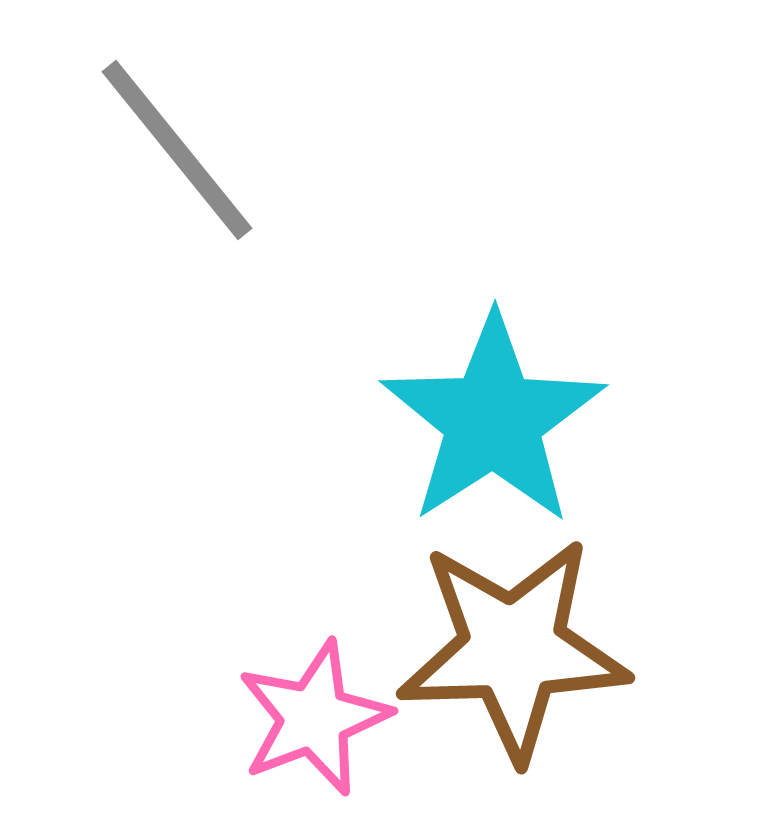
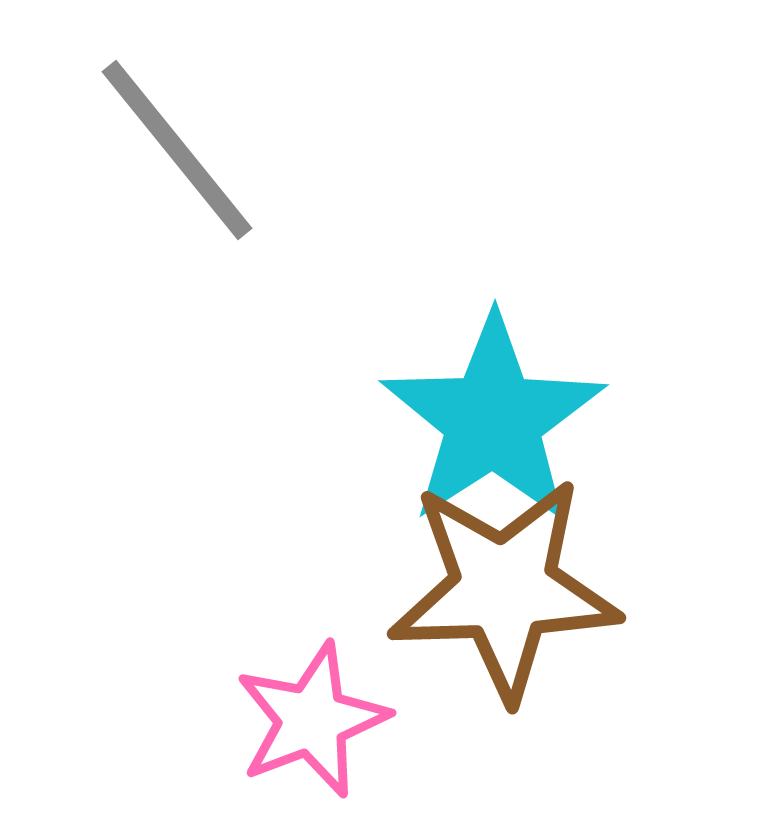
brown star: moved 9 px left, 60 px up
pink star: moved 2 px left, 2 px down
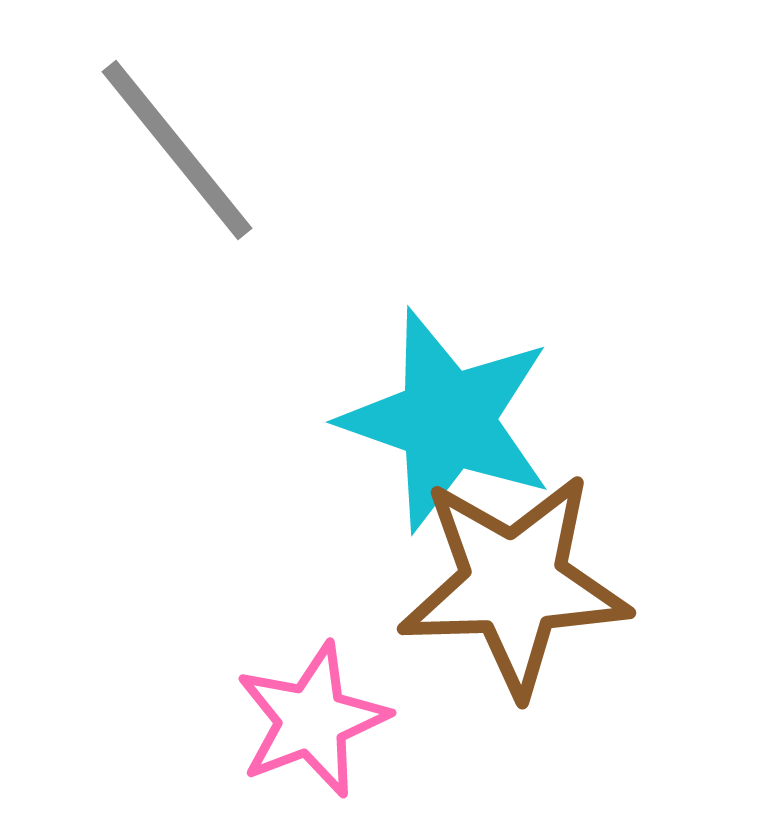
cyan star: moved 46 px left; rotated 20 degrees counterclockwise
brown star: moved 10 px right, 5 px up
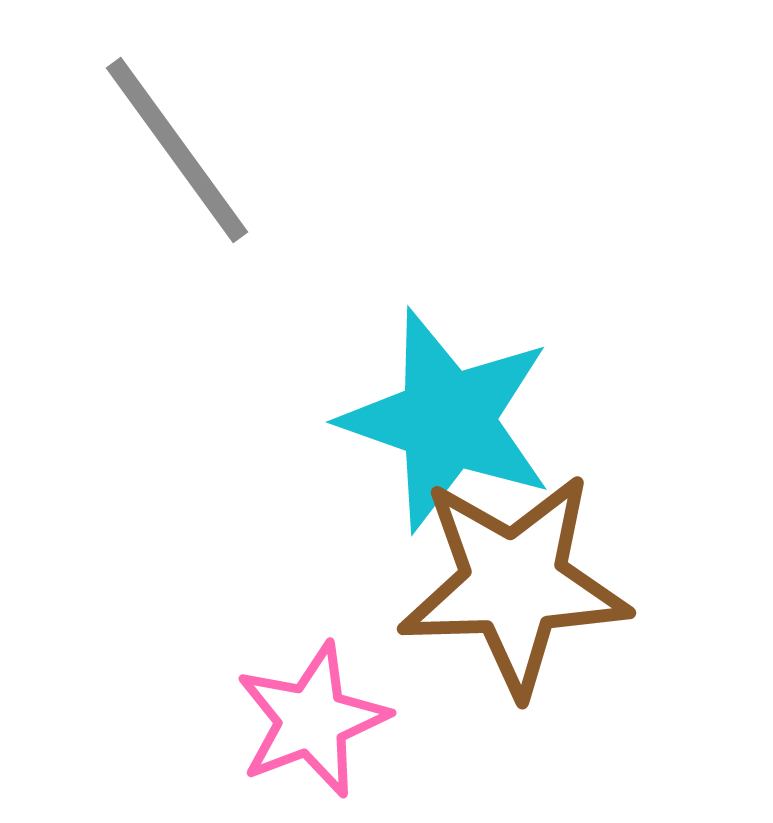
gray line: rotated 3 degrees clockwise
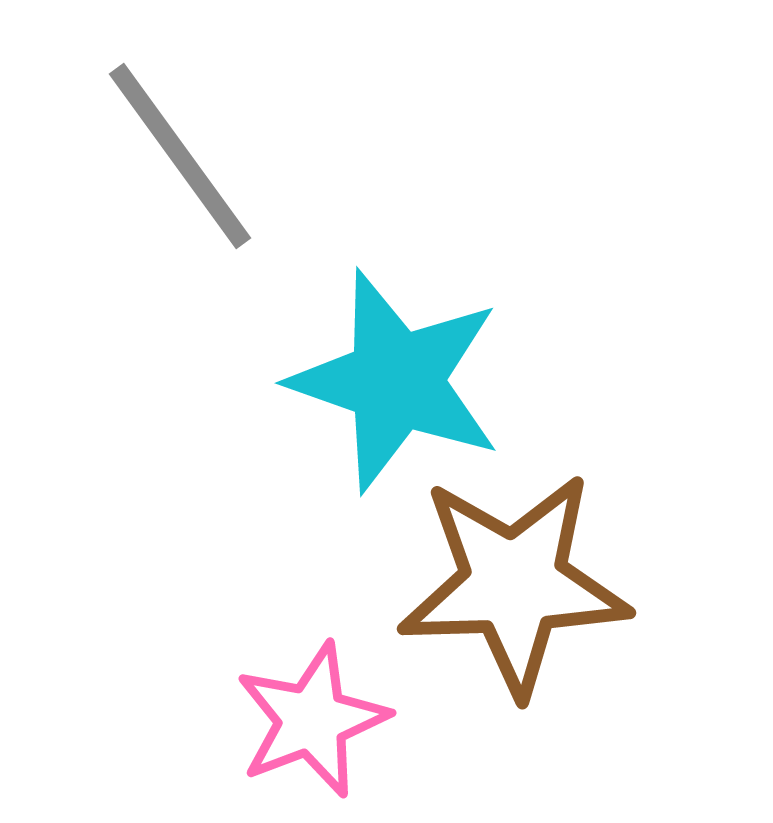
gray line: moved 3 px right, 6 px down
cyan star: moved 51 px left, 39 px up
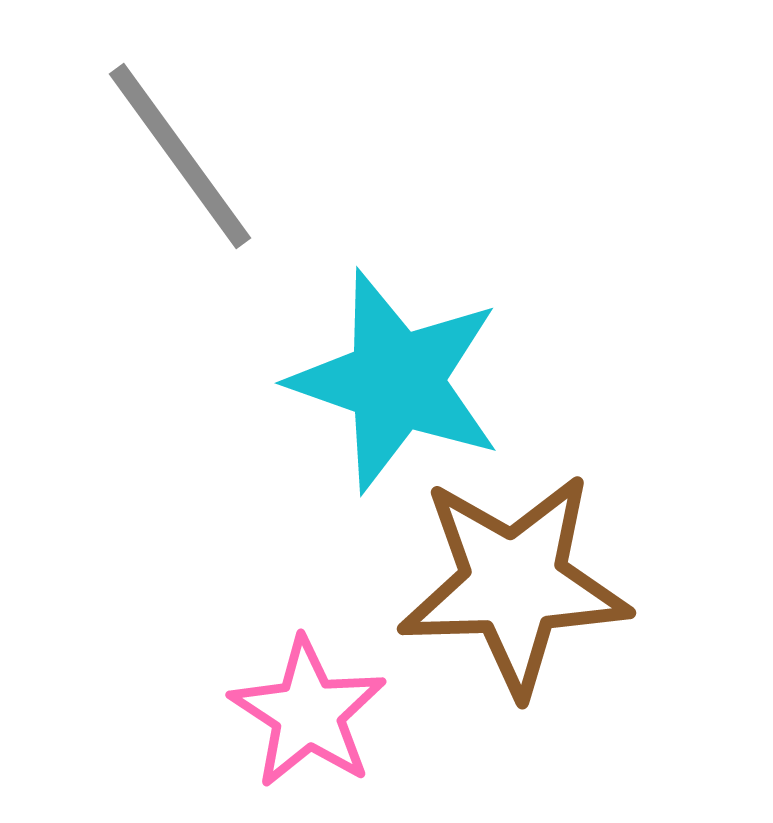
pink star: moved 4 px left, 7 px up; rotated 18 degrees counterclockwise
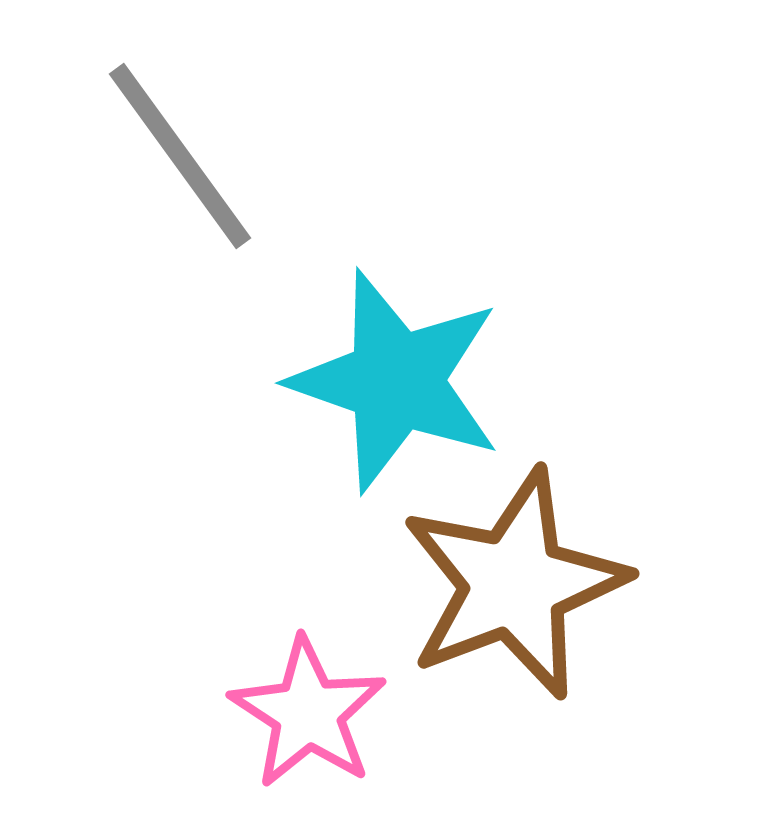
brown star: rotated 19 degrees counterclockwise
